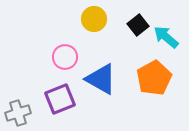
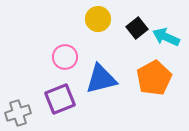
yellow circle: moved 4 px right
black square: moved 1 px left, 3 px down
cyan arrow: rotated 16 degrees counterclockwise
blue triangle: rotated 44 degrees counterclockwise
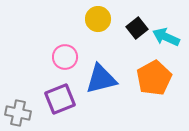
gray cross: rotated 30 degrees clockwise
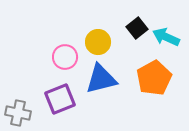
yellow circle: moved 23 px down
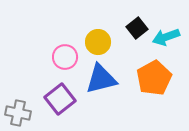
cyan arrow: rotated 44 degrees counterclockwise
purple square: rotated 16 degrees counterclockwise
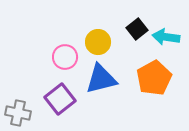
black square: moved 1 px down
cyan arrow: rotated 28 degrees clockwise
